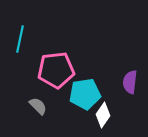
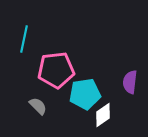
cyan line: moved 4 px right
white diamond: rotated 20 degrees clockwise
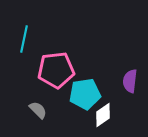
purple semicircle: moved 1 px up
gray semicircle: moved 4 px down
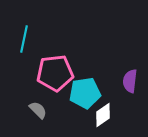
pink pentagon: moved 1 px left, 3 px down
cyan pentagon: moved 1 px up
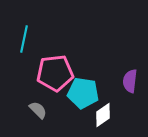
cyan pentagon: moved 2 px left; rotated 16 degrees clockwise
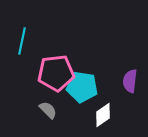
cyan line: moved 2 px left, 2 px down
pink pentagon: moved 1 px right
cyan pentagon: moved 1 px left, 6 px up
gray semicircle: moved 10 px right
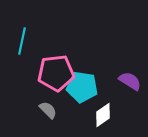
purple semicircle: rotated 115 degrees clockwise
